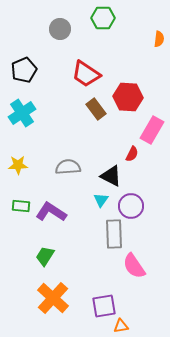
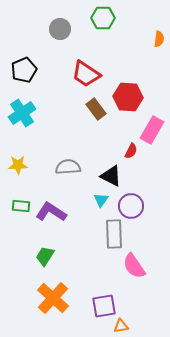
red semicircle: moved 1 px left, 3 px up
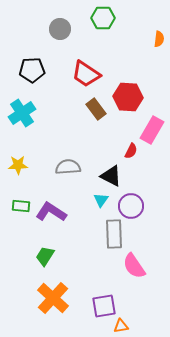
black pentagon: moved 8 px right; rotated 20 degrees clockwise
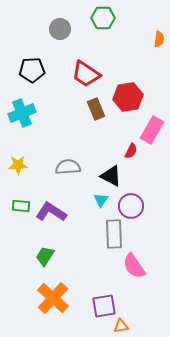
red hexagon: rotated 12 degrees counterclockwise
brown rectangle: rotated 15 degrees clockwise
cyan cross: rotated 12 degrees clockwise
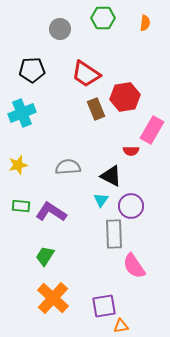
orange semicircle: moved 14 px left, 16 px up
red hexagon: moved 3 px left
red semicircle: rotated 63 degrees clockwise
yellow star: rotated 12 degrees counterclockwise
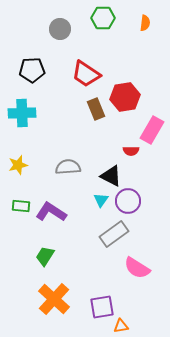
cyan cross: rotated 20 degrees clockwise
purple circle: moved 3 px left, 5 px up
gray rectangle: rotated 56 degrees clockwise
pink semicircle: moved 3 px right, 2 px down; rotated 24 degrees counterclockwise
orange cross: moved 1 px right, 1 px down
purple square: moved 2 px left, 1 px down
